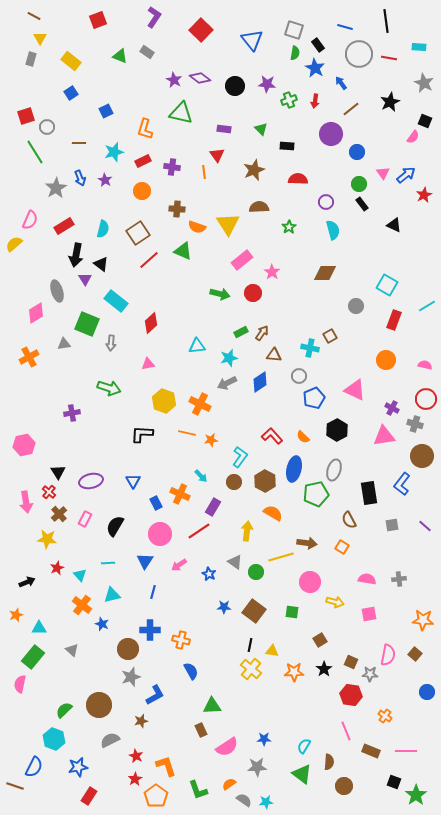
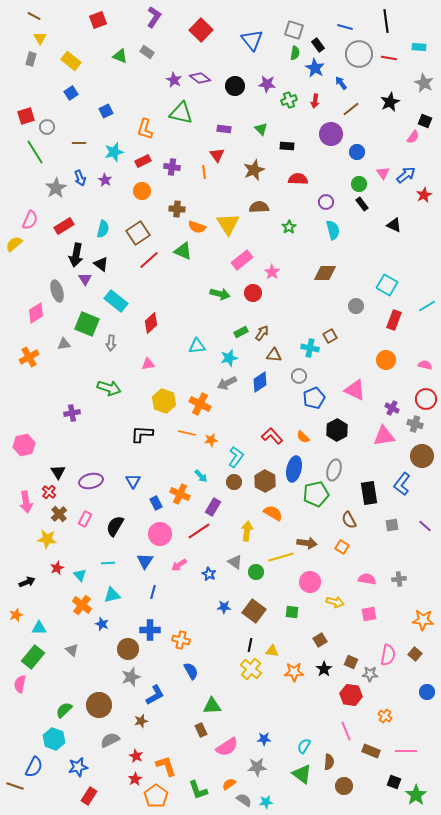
cyan L-shape at (240, 457): moved 4 px left
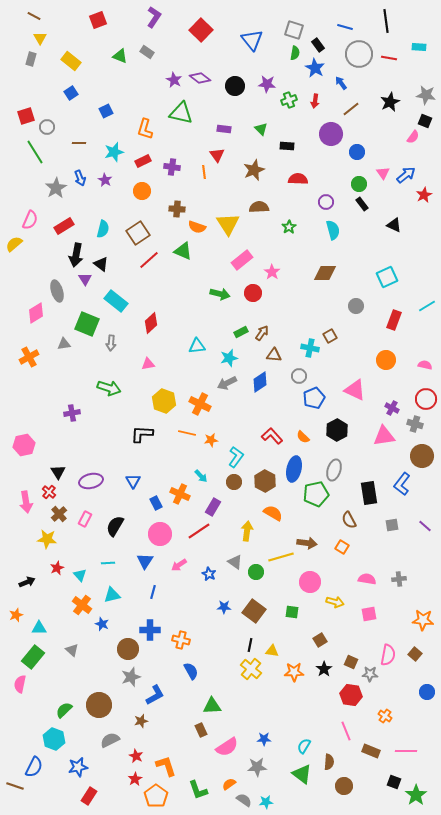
gray star at (424, 83): moved 2 px right, 12 px down; rotated 18 degrees counterclockwise
cyan square at (387, 285): moved 8 px up; rotated 35 degrees clockwise
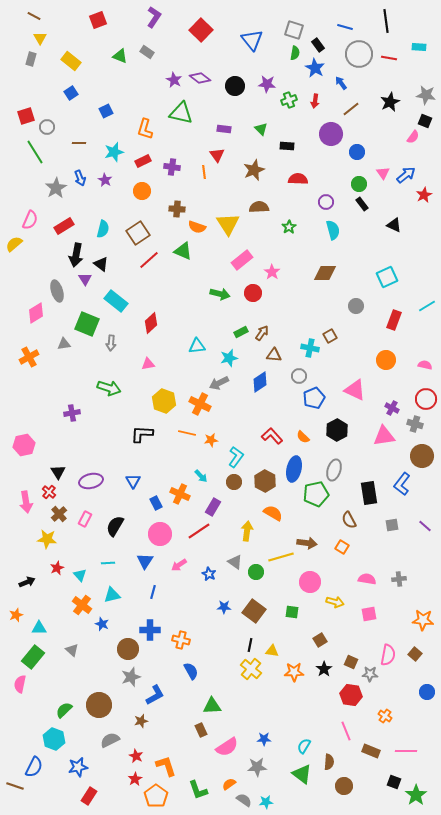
gray arrow at (227, 383): moved 8 px left
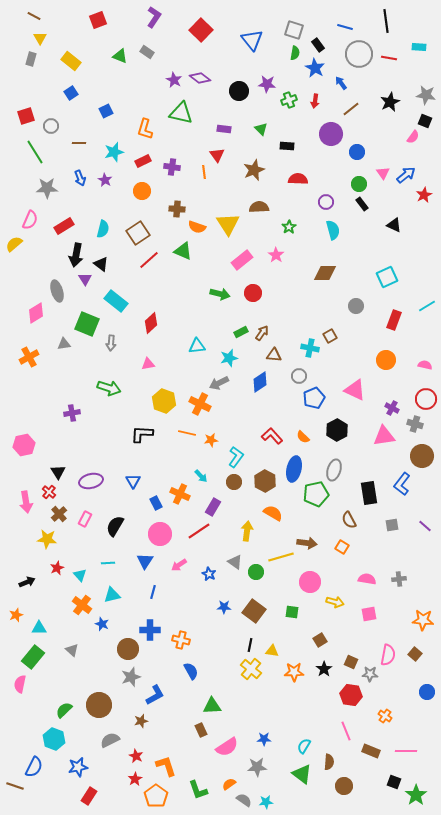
black circle at (235, 86): moved 4 px right, 5 px down
gray circle at (47, 127): moved 4 px right, 1 px up
gray star at (56, 188): moved 9 px left; rotated 30 degrees clockwise
pink star at (272, 272): moved 4 px right, 17 px up
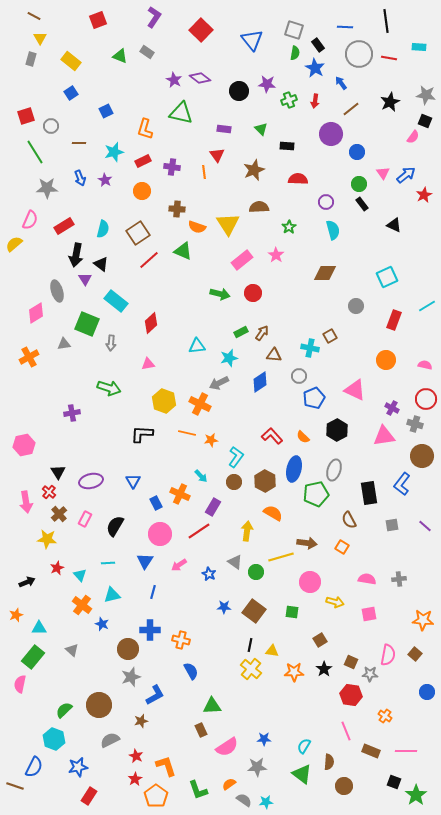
blue line at (345, 27): rotated 14 degrees counterclockwise
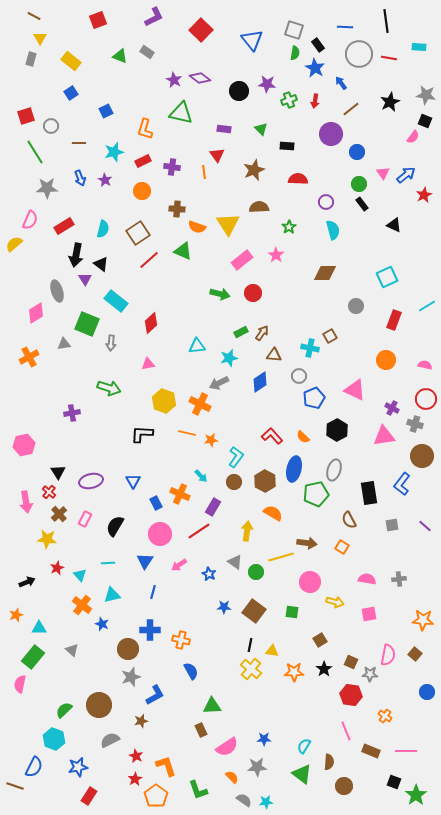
purple L-shape at (154, 17): rotated 30 degrees clockwise
orange semicircle at (229, 784): moved 3 px right, 7 px up; rotated 80 degrees clockwise
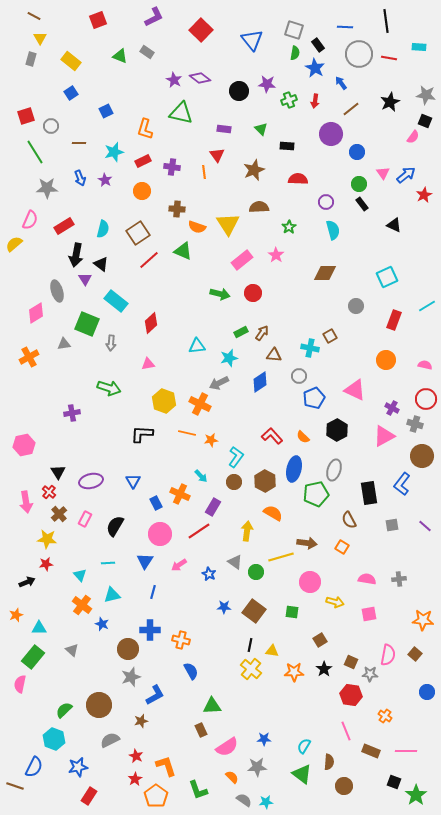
pink triangle at (384, 436): rotated 20 degrees counterclockwise
red star at (57, 568): moved 11 px left, 4 px up; rotated 16 degrees clockwise
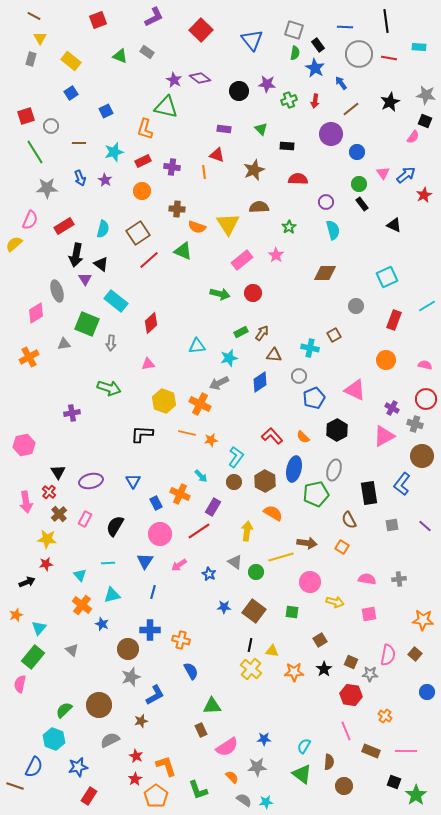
green triangle at (181, 113): moved 15 px left, 6 px up
red triangle at (217, 155): rotated 35 degrees counterclockwise
brown square at (330, 336): moved 4 px right, 1 px up
cyan triangle at (39, 628): rotated 49 degrees counterclockwise
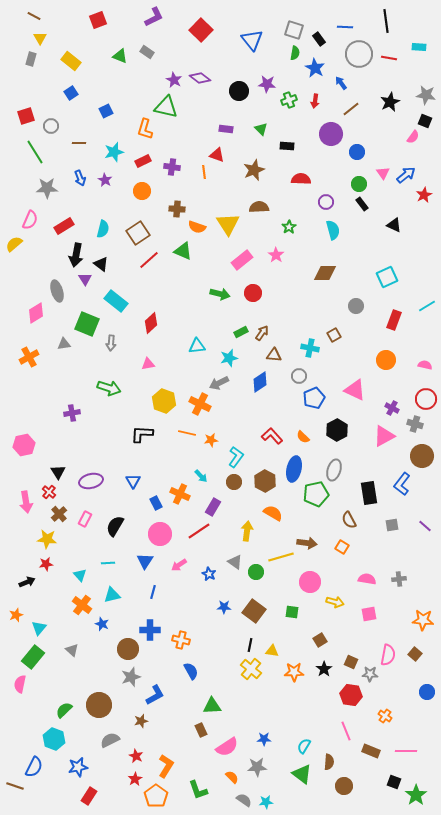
black rectangle at (318, 45): moved 1 px right, 6 px up
purple rectangle at (224, 129): moved 2 px right
red semicircle at (298, 179): moved 3 px right
orange L-shape at (166, 766): rotated 50 degrees clockwise
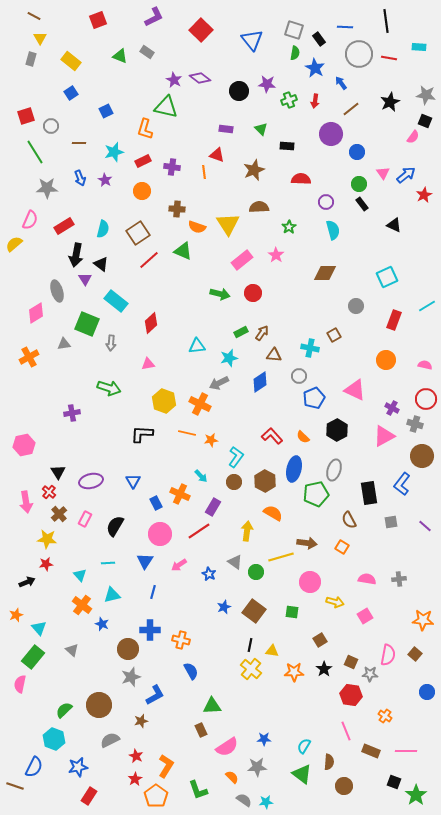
gray square at (392, 525): moved 1 px left, 3 px up
blue star at (224, 607): rotated 24 degrees counterclockwise
pink square at (369, 614): moved 4 px left, 2 px down; rotated 21 degrees counterclockwise
cyan triangle at (39, 628): rotated 21 degrees counterclockwise
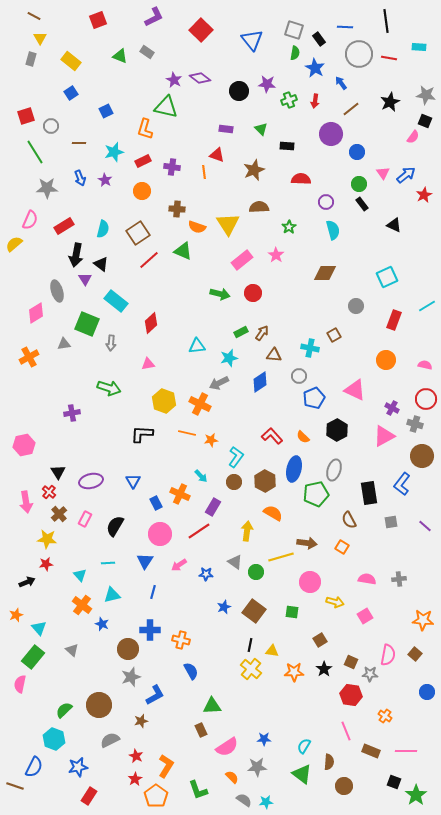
blue star at (209, 574): moved 3 px left; rotated 24 degrees counterclockwise
